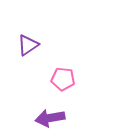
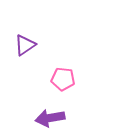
purple triangle: moved 3 px left
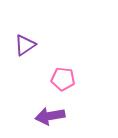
purple arrow: moved 2 px up
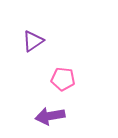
purple triangle: moved 8 px right, 4 px up
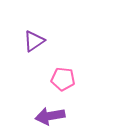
purple triangle: moved 1 px right
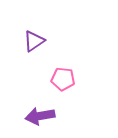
purple arrow: moved 10 px left
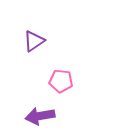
pink pentagon: moved 2 px left, 2 px down
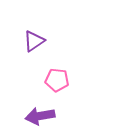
pink pentagon: moved 4 px left, 1 px up
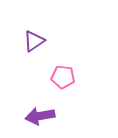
pink pentagon: moved 6 px right, 3 px up
